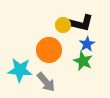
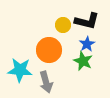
black L-shape: moved 6 px right, 2 px up
gray arrow: rotated 25 degrees clockwise
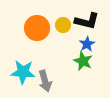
orange circle: moved 12 px left, 22 px up
cyan star: moved 3 px right, 2 px down
gray arrow: moved 1 px left, 1 px up
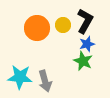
black L-shape: moved 2 px left; rotated 75 degrees counterclockwise
blue star: rotated 14 degrees clockwise
cyan star: moved 3 px left, 5 px down
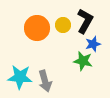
blue star: moved 6 px right
green star: rotated 12 degrees counterclockwise
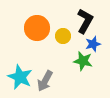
yellow circle: moved 11 px down
cyan star: rotated 20 degrees clockwise
gray arrow: rotated 45 degrees clockwise
